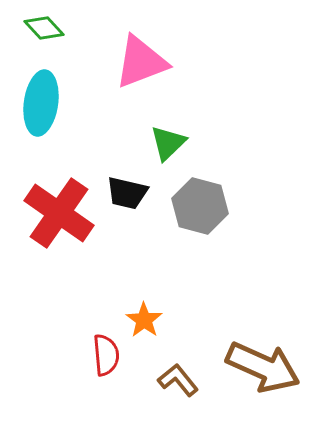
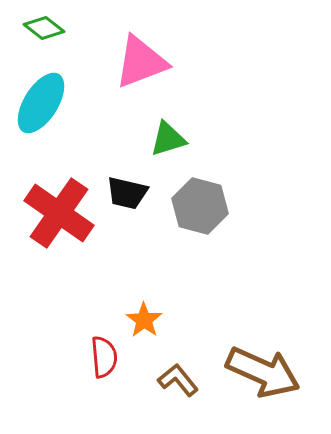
green diamond: rotated 9 degrees counterclockwise
cyan ellipse: rotated 24 degrees clockwise
green triangle: moved 4 px up; rotated 27 degrees clockwise
red semicircle: moved 2 px left, 2 px down
brown arrow: moved 5 px down
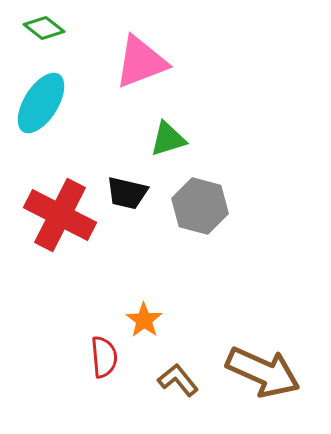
red cross: moved 1 px right, 2 px down; rotated 8 degrees counterclockwise
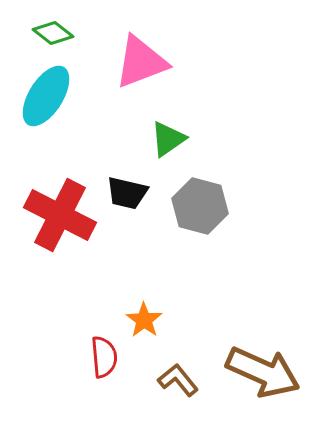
green diamond: moved 9 px right, 5 px down
cyan ellipse: moved 5 px right, 7 px up
green triangle: rotated 18 degrees counterclockwise
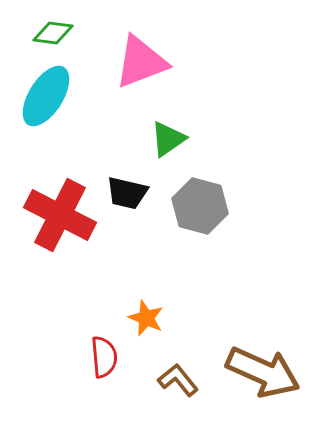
green diamond: rotated 30 degrees counterclockwise
orange star: moved 2 px right, 2 px up; rotated 12 degrees counterclockwise
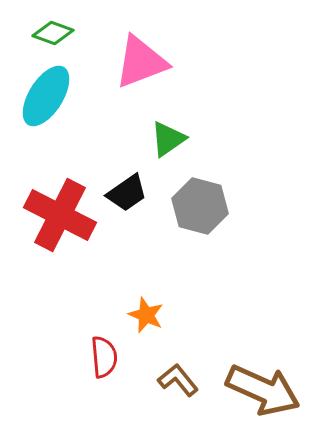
green diamond: rotated 12 degrees clockwise
black trapezoid: rotated 48 degrees counterclockwise
orange star: moved 3 px up
brown arrow: moved 18 px down
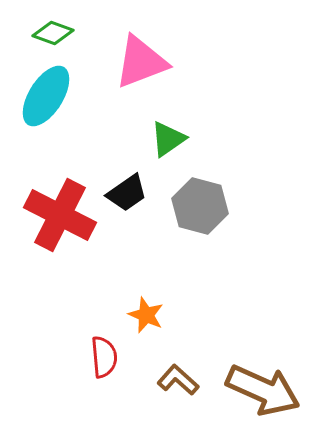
brown L-shape: rotated 9 degrees counterclockwise
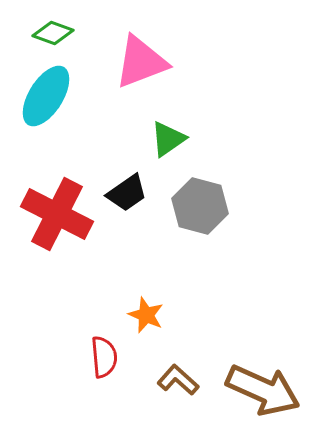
red cross: moved 3 px left, 1 px up
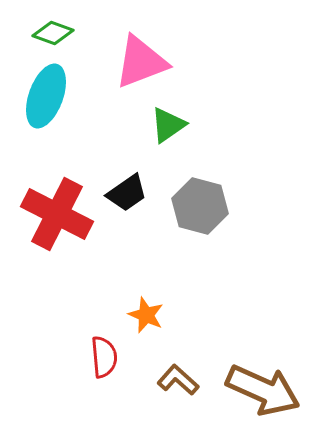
cyan ellipse: rotated 12 degrees counterclockwise
green triangle: moved 14 px up
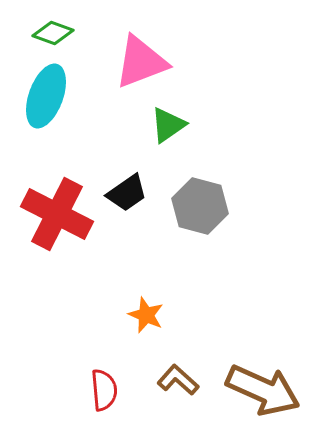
red semicircle: moved 33 px down
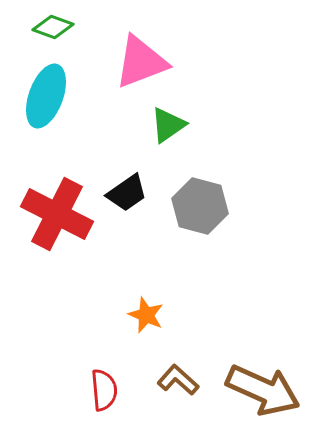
green diamond: moved 6 px up
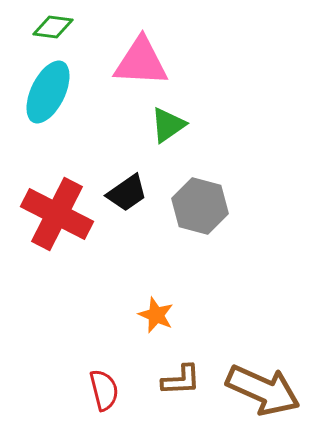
green diamond: rotated 12 degrees counterclockwise
pink triangle: rotated 24 degrees clockwise
cyan ellipse: moved 2 px right, 4 px up; rotated 6 degrees clockwise
orange star: moved 10 px right
brown L-shape: moved 3 px right; rotated 135 degrees clockwise
red semicircle: rotated 9 degrees counterclockwise
